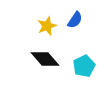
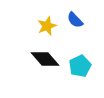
blue semicircle: rotated 102 degrees clockwise
cyan pentagon: moved 4 px left
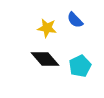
yellow star: moved 2 px down; rotated 30 degrees clockwise
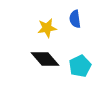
blue semicircle: moved 1 px up; rotated 36 degrees clockwise
yellow star: rotated 18 degrees counterclockwise
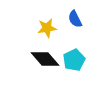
blue semicircle: rotated 18 degrees counterclockwise
cyan pentagon: moved 6 px left, 6 px up
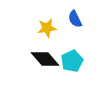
cyan pentagon: moved 2 px left, 1 px down
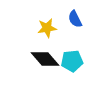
cyan pentagon: rotated 20 degrees clockwise
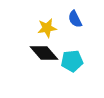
black diamond: moved 1 px left, 6 px up
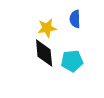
blue semicircle: rotated 24 degrees clockwise
black diamond: rotated 36 degrees clockwise
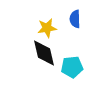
black diamond: rotated 8 degrees counterclockwise
cyan pentagon: moved 6 px down
